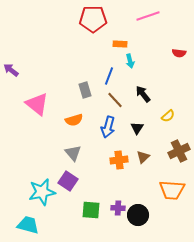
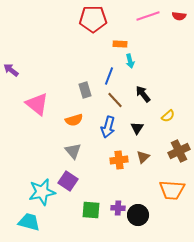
red semicircle: moved 37 px up
gray triangle: moved 2 px up
cyan trapezoid: moved 1 px right, 3 px up
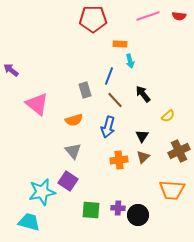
black triangle: moved 5 px right, 8 px down
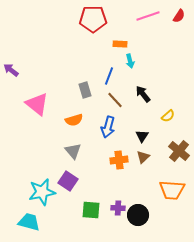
red semicircle: rotated 64 degrees counterclockwise
brown cross: rotated 25 degrees counterclockwise
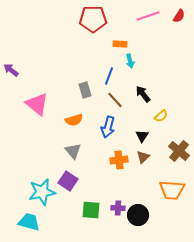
yellow semicircle: moved 7 px left
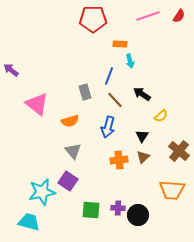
gray rectangle: moved 2 px down
black arrow: moved 1 px left; rotated 18 degrees counterclockwise
orange semicircle: moved 4 px left, 1 px down
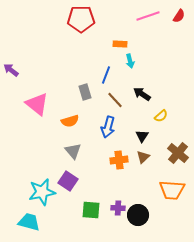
red pentagon: moved 12 px left
blue line: moved 3 px left, 1 px up
brown cross: moved 1 px left, 2 px down
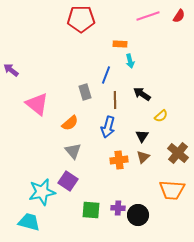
brown line: rotated 42 degrees clockwise
orange semicircle: moved 2 px down; rotated 24 degrees counterclockwise
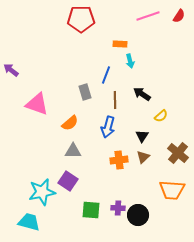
pink triangle: rotated 20 degrees counterclockwise
gray triangle: rotated 48 degrees counterclockwise
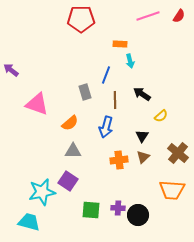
blue arrow: moved 2 px left
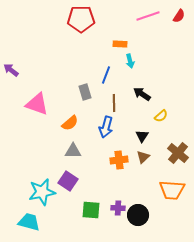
brown line: moved 1 px left, 3 px down
